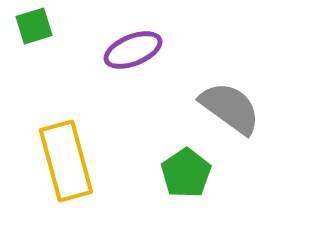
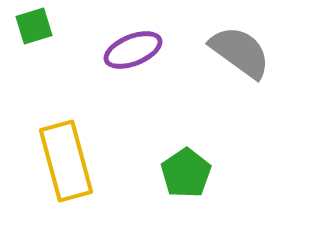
gray semicircle: moved 10 px right, 56 px up
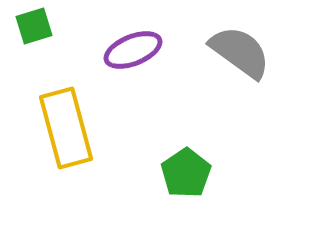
yellow rectangle: moved 33 px up
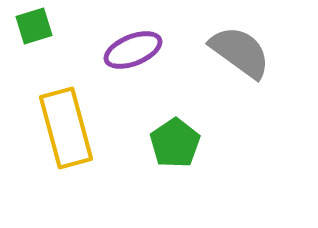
green pentagon: moved 11 px left, 30 px up
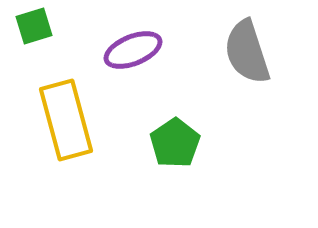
gray semicircle: moved 7 px right; rotated 144 degrees counterclockwise
yellow rectangle: moved 8 px up
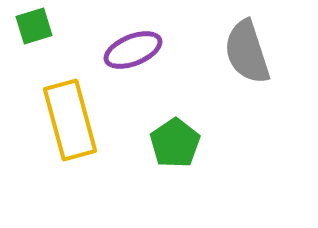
yellow rectangle: moved 4 px right
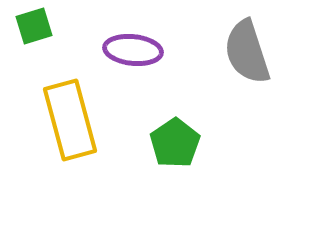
purple ellipse: rotated 28 degrees clockwise
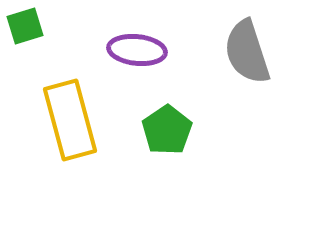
green square: moved 9 px left
purple ellipse: moved 4 px right
green pentagon: moved 8 px left, 13 px up
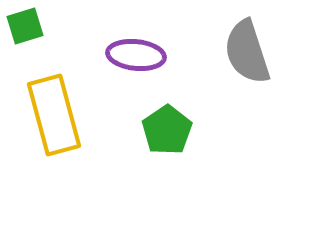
purple ellipse: moved 1 px left, 5 px down
yellow rectangle: moved 16 px left, 5 px up
